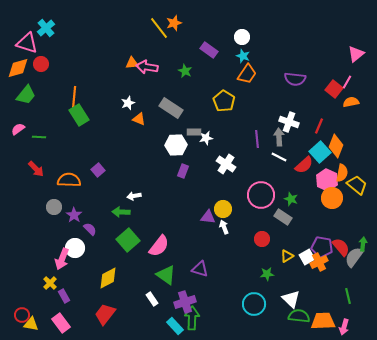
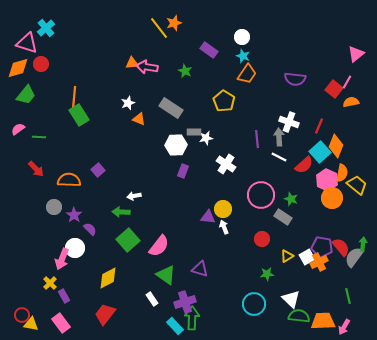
pink arrow at (344, 327): rotated 14 degrees clockwise
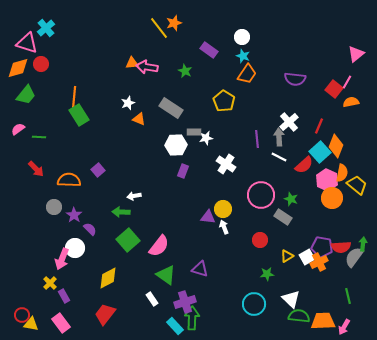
white cross at (289, 122): rotated 30 degrees clockwise
red circle at (262, 239): moved 2 px left, 1 px down
red semicircle at (341, 247): rotated 126 degrees clockwise
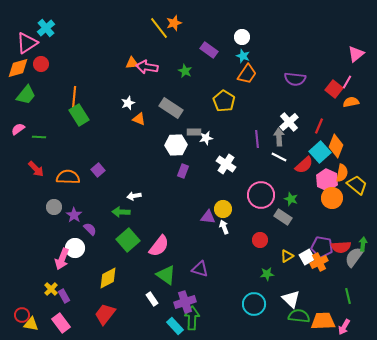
pink triangle at (27, 43): rotated 50 degrees counterclockwise
orange semicircle at (69, 180): moved 1 px left, 3 px up
yellow cross at (50, 283): moved 1 px right, 6 px down
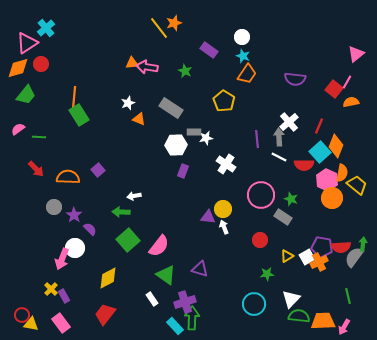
red semicircle at (304, 165): rotated 42 degrees clockwise
white triangle at (291, 299): rotated 30 degrees clockwise
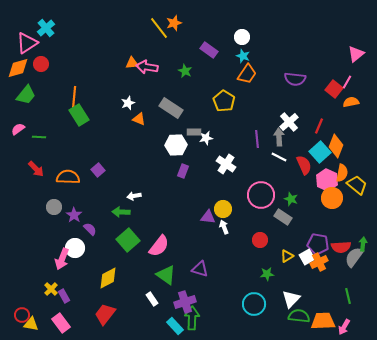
red semicircle at (304, 165): rotated 114 degrees counterclockwise
purple pentagon at (322, 247): moved 4 px left, 3 px up
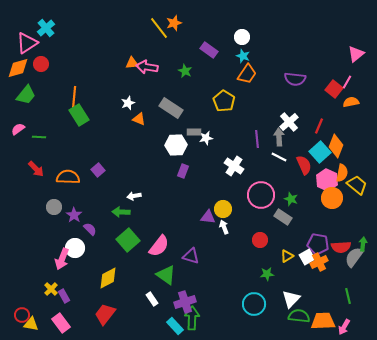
white cross at (226, 164): moved 8 px right, 2 px down
purple triangle at (200, 269): moved 9 px left, 13 px up
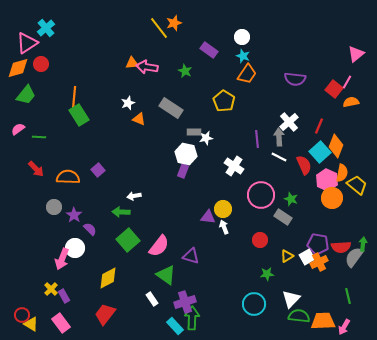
white hexagon at (176, 145): moved 10 px right, 9 px down; rotated 15 degrees clockwise
yellow triangle at (31, 324): rotated 21 degrees clockwise
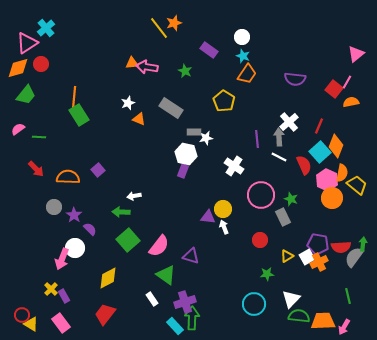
gray rectangle at (283, 217): rotated 30 degrees clockwise
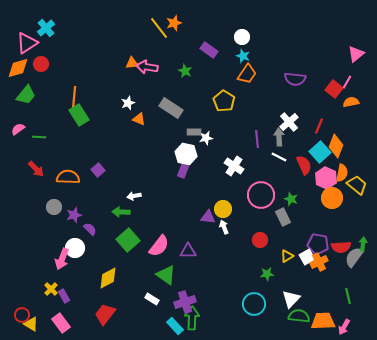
pink hexagon at (327, 180): moved 1 px left, 2 px up
purple star at (74, 215): rotated 21 degrees clockwise
purple triangle at (191, 256): moved 3 px left, 5 px up; rotated 18 degrees counterclockwise
white rectangle at (152, 299): rotated 24 degrees counterclockwise
